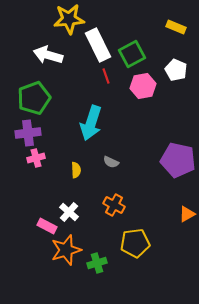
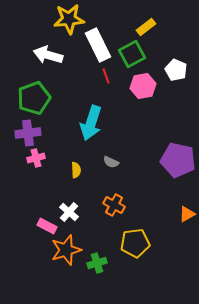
yellow rectangle: moved 30 px left; rotated 60 degrees counterclockwise
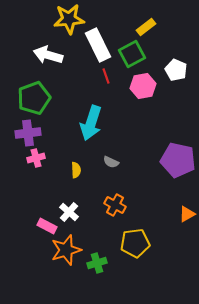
orange cross: moved 1 px right
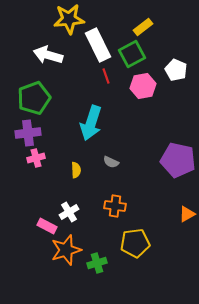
yellow rectangle: moved 3 px left
orange cross: moved 1 px down; rotated 20 degrees counterclockwise
white cross: rotated 18 degrees clockwise
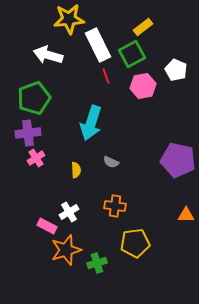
pink cross: rotated 18 degrees counterclockwise
orange triangle: moved 1 px left, 1 px down; rotated 30 degrees clockwise
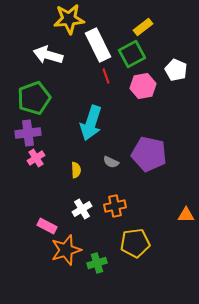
purple pentagon: moved 29 px left, 6 px up
orange cross: rotated 20 degrees counterclockwise
white cross: moved 13 px right, 3 px up
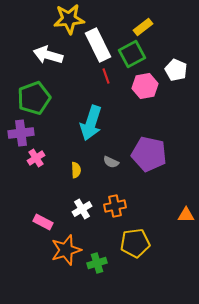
pink hexagon: moved 2 px right
purple cross: moved 7 px left
pink rectangle: moved 4 px left, 4 px up
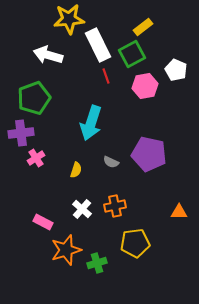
yellow semicircle: rotated 21 degrees clockwise
white cross: rotated 18 degrees counterclockwise
orange triangle: moved 7 px left, 3 px up
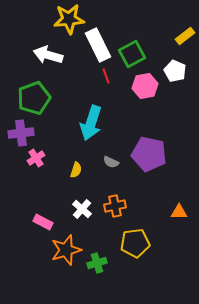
yellow rectangle: moved 42 px right, 9 px down
white pentagon: moved 1 px left, 1 px down
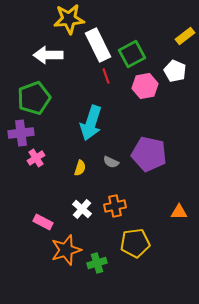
white arrow: rotated 16 degrees counterclockwise
yellow semicircle: moved 4 px right, 2 px up
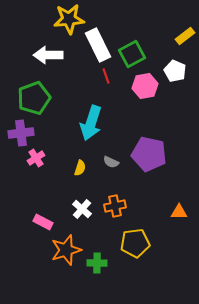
green cross: rotated 18 degrees clockwise
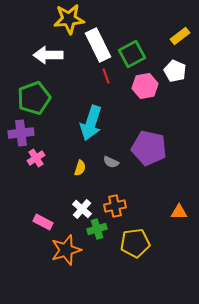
yellow rectangle: moved 5 px left
purple pentagon: moved 6 px up
green cross: moved 34 px up; rotated 18 degrees counterclockwise
